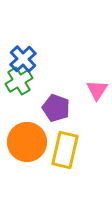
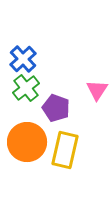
green cross: moved 7 px right, 7 px down; rotated 8 degrees counterclockwise
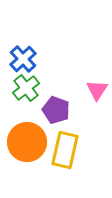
purple pentagon: moved 2 px down
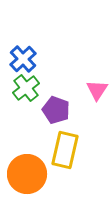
orange circle: moved 32 px down
